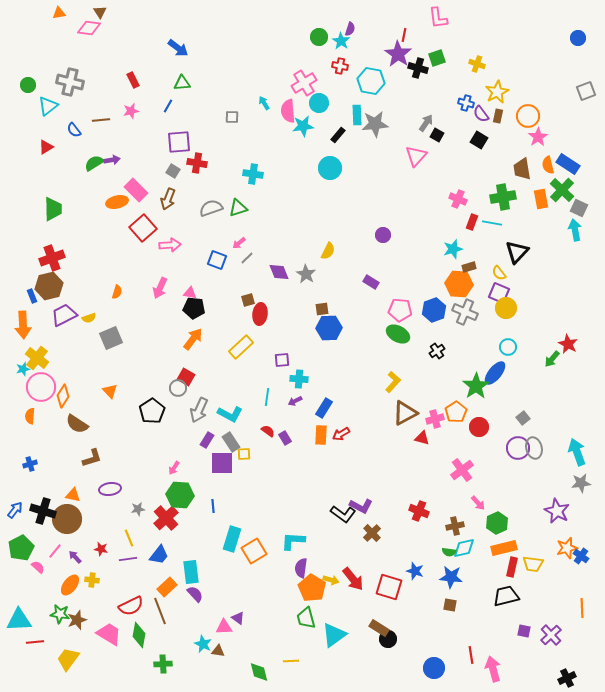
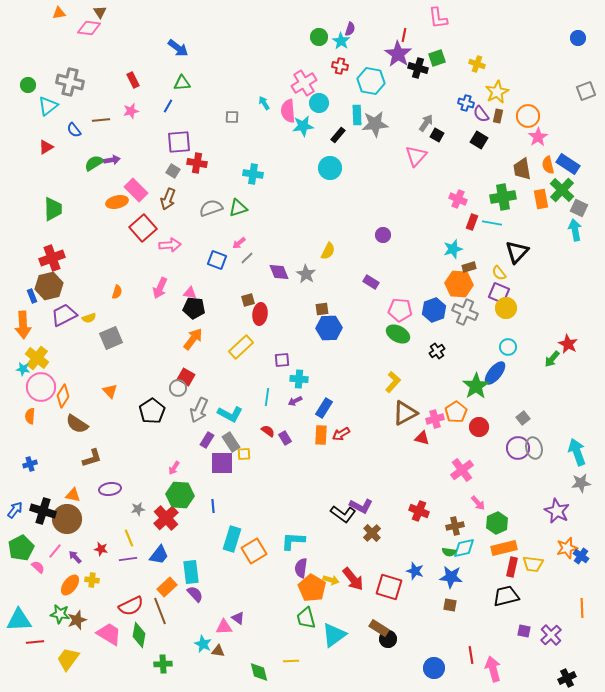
cyan star at (23, 369): rotated 24 degrees clockwise
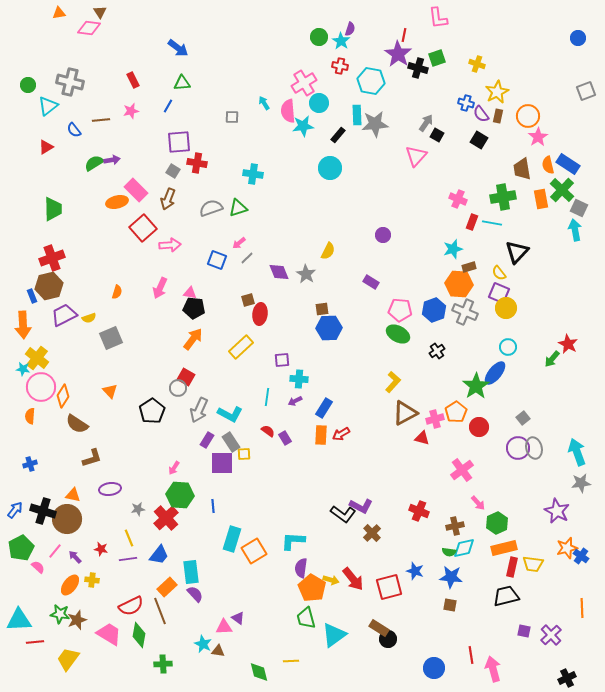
red square at (389, 587): rotated 32 degrees counterclockwise
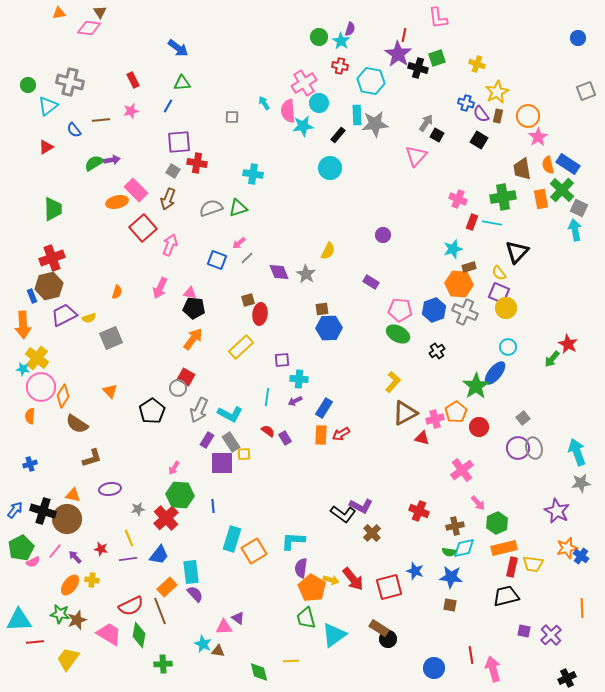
pink arrow at (170, 245): rotated 65 degrees counterclockwise
pink semicircle at (38, 567): moved 5 px left, 5 px up; rotated 112 degrees clockwise
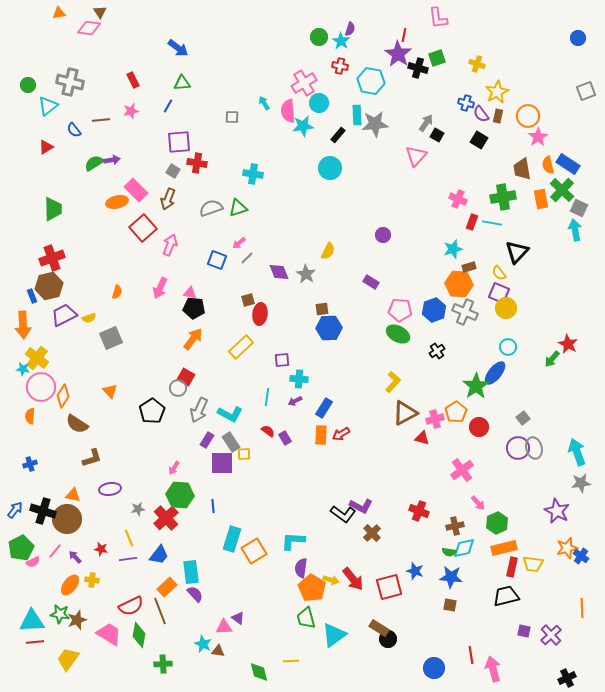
cyan triangle at (19, 620): moved 13 px right, 1 px down
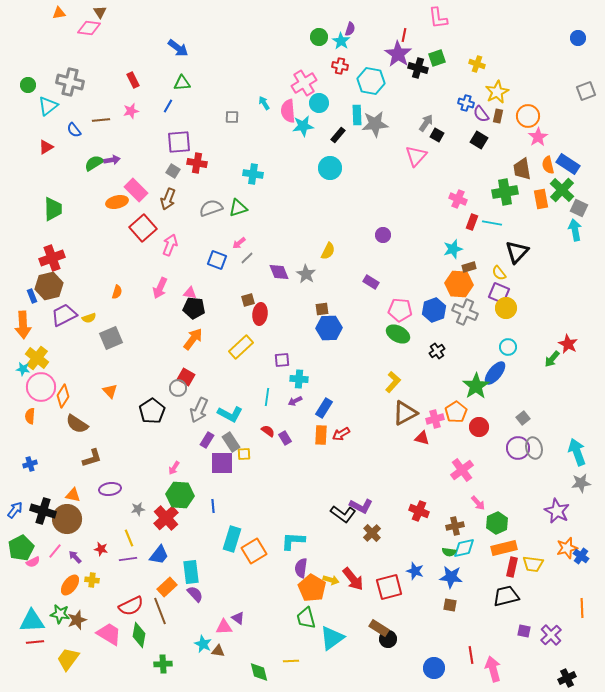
green cross at (503, 197): moved 2 px right, 5 px up
cyan triangle at (334, 635): moved 2 px left, 3 px down
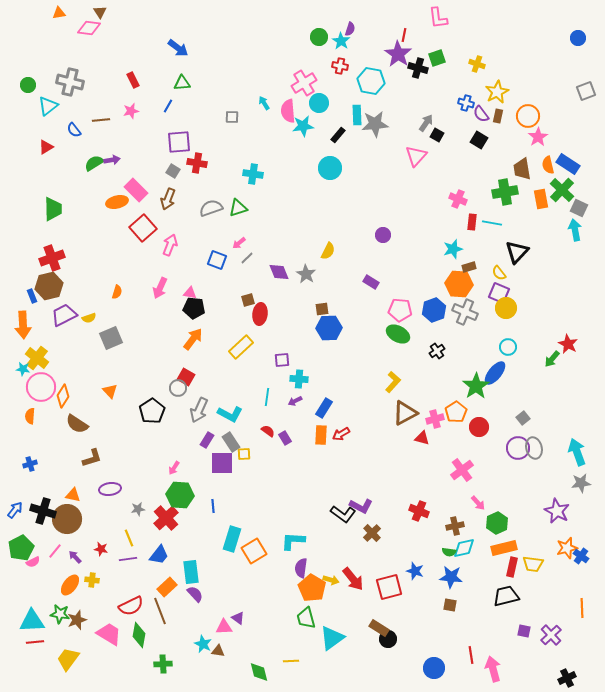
red rectangle at (472, 222): rotated 14 degrees counterclockwise
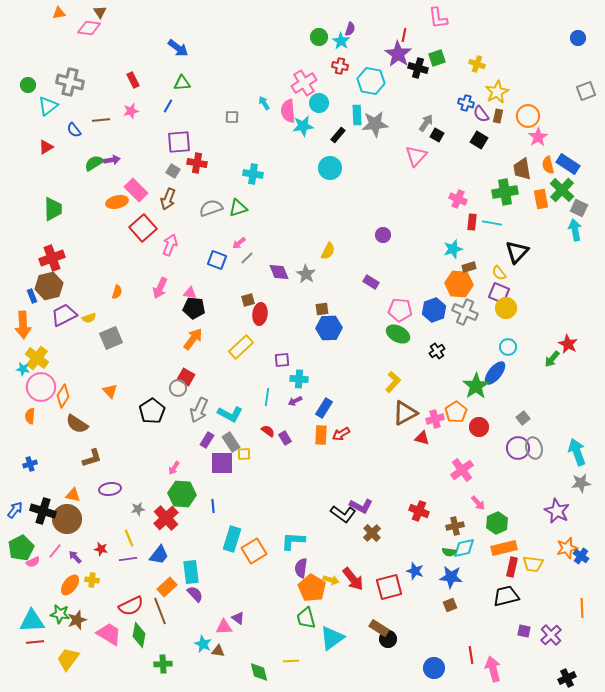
green hexagon at (180, 495): moved 2 px right, 1 px up
brown square at (450, 605): rotated 32 degrees counterclockwise
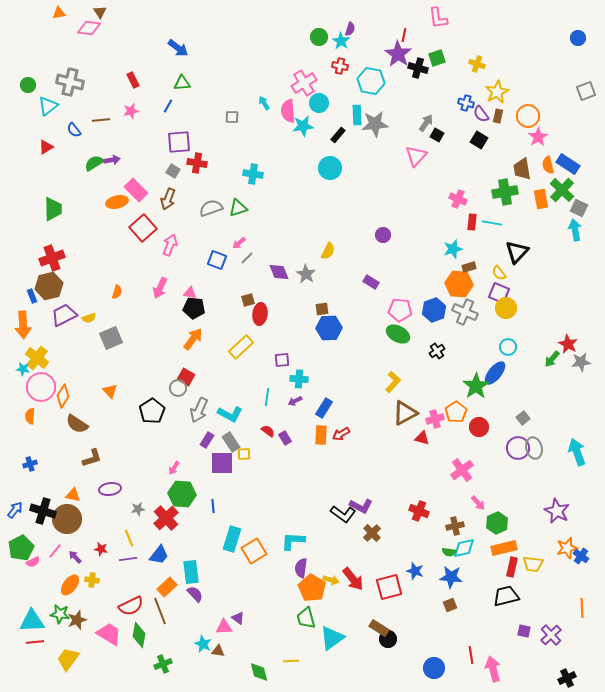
gray star at (581, 483): moved 121 px up
green cross at (163, 664): rotated 18 degrees counterclockwise
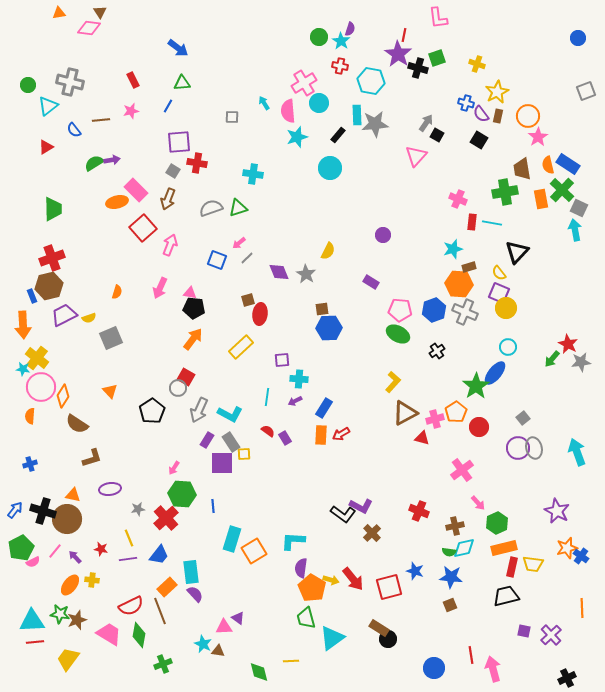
cyan star at (303, 126): moved 6 px left, 11 px down; rotated 10 degrees counterclockwise
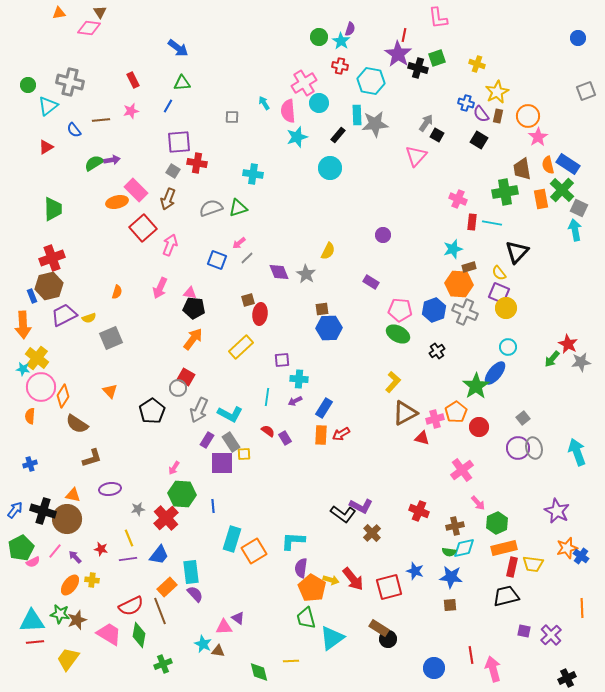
brown square at (450, 605): rotated 16 degrees clockwise
